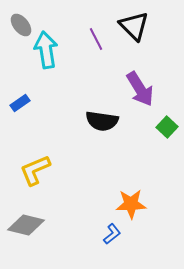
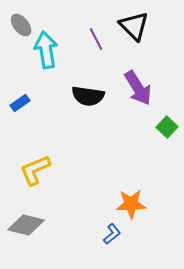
purple arrow: moved 2 px left, 1 px up
black semicircle: moved 14 px left, 25 px up
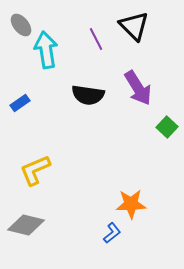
black semicircle: moved 1 px up
blue L-shape: moved 1 px up
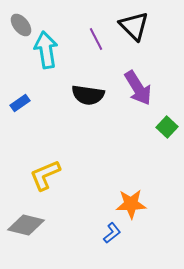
yellow L-shape: moved 10 px right, 5 px down
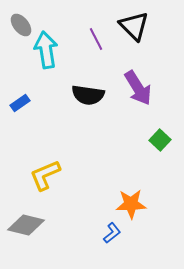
green square: moved 7 px left, 13 px down
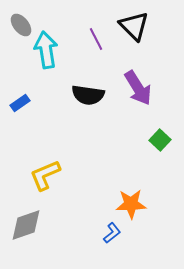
gray diamond: rotated 33 degrees counterclockwise
